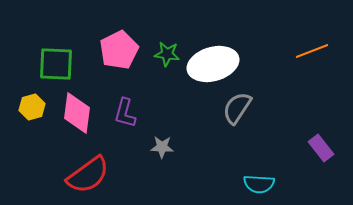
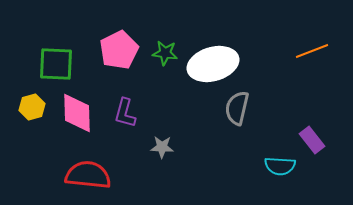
green star: moved 2 px left, 1 px up
gray semicircle: rotated 20 degrees counterclockwise
pink diamond: rotated 9 degrees counterclockwise
purple rectangle: moved 9 px left, 8 px up
red semicircle: rotated 138 degrees counterclockwise
cyan semicircle: moved 21 px right, 18 px up
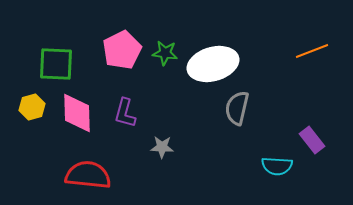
pink pentagon: moved 3 px right
cyan semicircle: moved 3 px left
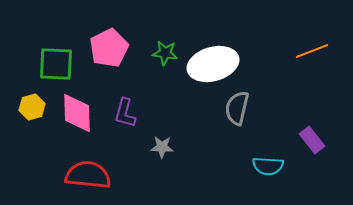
pink pentagon: moved 13 px left, 2 px up
cyan semicircle: moved 9 px left
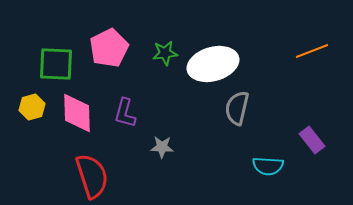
green star: rotated 15 degrees counterclockwise
red semicircle: moved 4 px right, 1 px down; rotated 66 degrees clockwise
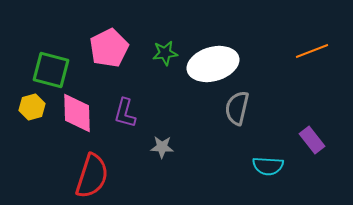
green square: moved 5 px left, 6 px down; rotated 12 degrees clockwise
red semicircle: rotated 36 degrees clockwise
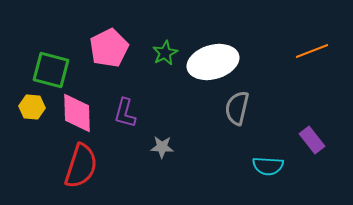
green star: rotated 20 degrees counterclockwise
white ellipse: moved 2 px up
yellow hexagon: rotated 20 degrees clockwise
red semicircle: moved 11 px left, 10 px up
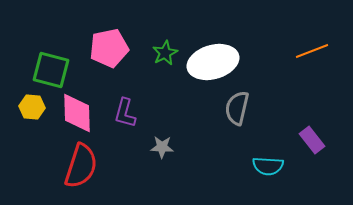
pink pentagon: rotated 15 degrees clockwise
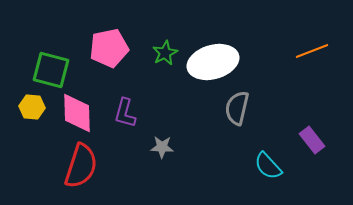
cyan semicircle: rotated 44 degrees clockwise
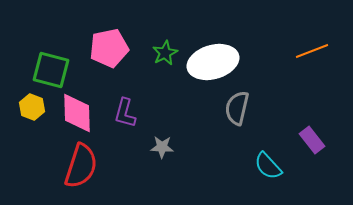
yellow hexagon: rotated 15 degrees clockwise
